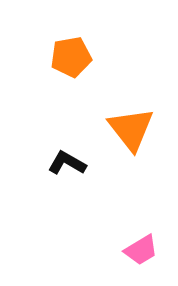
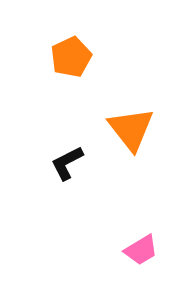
orange pentagon: rotated 15 degrees counterclockwise
black L-shape: rotated 57 degrees counterclockwise
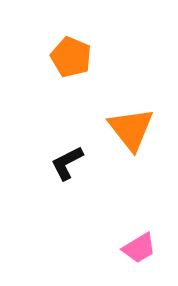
orange pentagon: rotated 24 degrees counterclockwise
pink trapezoid: moved 2 px left, 2 px up
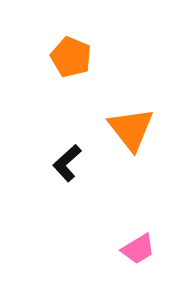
black L-shape: rotated 15 degrees counterclockwise
pink trapezoid: moved 1 px left, 1 px down
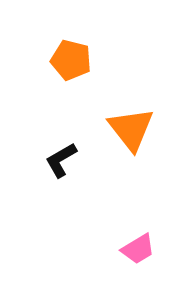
orange pentagon: moved 3 px down; rotated 9 degrees counterclockwise
black L-shape: moved 6 px left, 3 px up; rotated 12 degrees clockwise
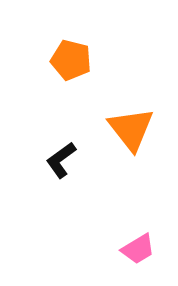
black L-shape: rotated 6 degrees counterclockwise
